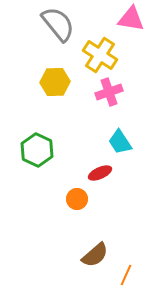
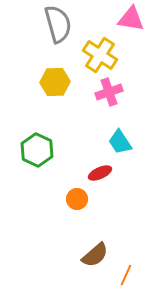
gray semicircle: rotated 24 degrees clockwise
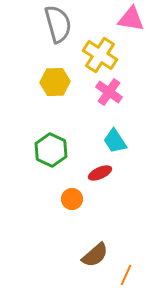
pink cross: rotated 36 degrees counterclockwise
cyan trapezoid: moved 5 px left, 1 px up
green hexagon: moved 14 px right
orange circle: moved 5 px left
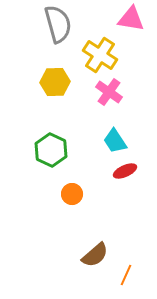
red ellipse: moved 25 px right, 2 px up
orange circle: moved 5 px up
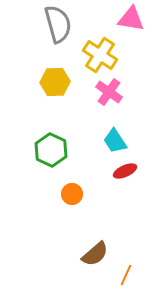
brown semicircle: moved 1 px up
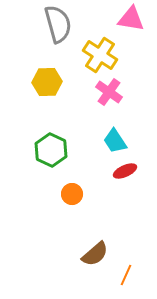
yellow hexagon: moved 8 px left
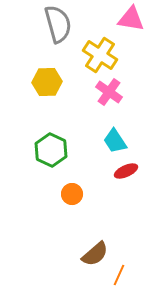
red ellipse: moved 1 px right
orange line: moved 7 px left
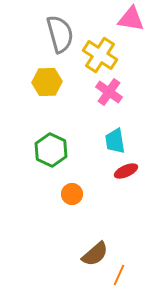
gray semicircle: moved 2 px right, 10 px down
cyan trapezoid: rotated 24 degrees clockwise
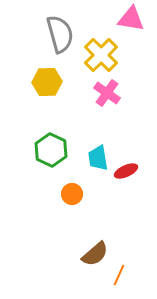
yellow cross: moved 1 px right; rotated 12 degrees clockwise
pink cross: moved 2 px left, 1 px down
cyan trapezoid: moved 17 px left, 17 px down
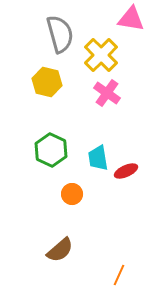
yellow hexagon: rotated 16 degrees clockwise
brown semicircle: moved 35 px left, 4 px up
